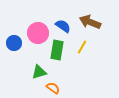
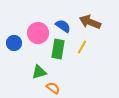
green rectangle: moved 1 px right, 1 px up
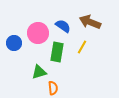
green rectangle: moved 1 px left, 3 px down
orange semicircle: rotated 48 degrees clockwise
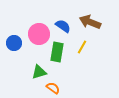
pink circle: moved 1 px right, 1 px down
orange semicircle: rotated 48 degrees counterclockwise
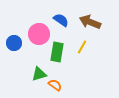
blue semicircle: moved 2 px left, 6 px up
green triangle: moved 2 px down
orange semicircle: moved 2 px right, 3 px up
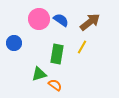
brown arrow: rotated 120 degrees clockwise
pink circle: moved 15 px up
green rectangle: moved 2 px down
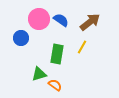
blue circle: moved 7 px right, 5 px up
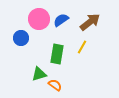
blue semicircle: rotated 70 degrees counterclockwise
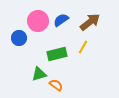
pink circle: moved 1 px left, 2 px down
blue circle: moved 2 px left
yellow line: moved 1 px right
green rectangle: rotated 66 degrees clockwise
orange semicircle: moved 1 px right
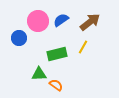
green triangle: rotated 14 degrees clockwise
